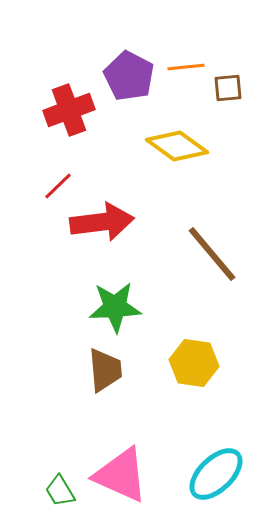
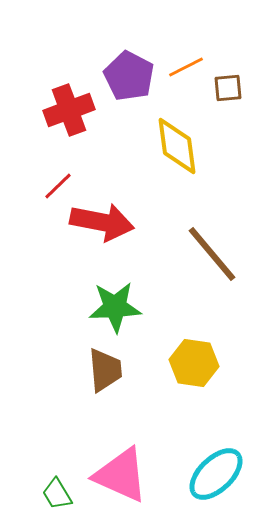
orange line: rotated 21 degrees counterclockwise
yellow diamond: rotated 46 degrees clockwise
red arrow: rotated 18 degrees clockwise
green trapezoid: moved 3 px left, 3 px down
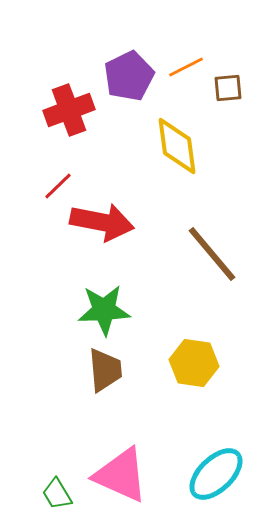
purple pentagon: rotated 18 degrees clockwise
green star: moved 11 px left, 3 px down
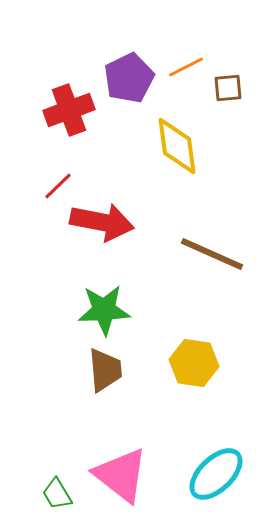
purple pentagon: moved 2 px down
brown line: rotated 26 degrees counterclockwise
pink triangle: rotated 14 degrees clockwise
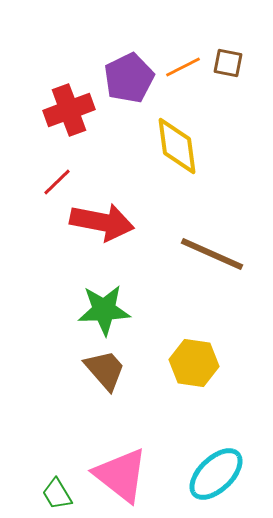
orange line: moved 3 px left
brown square: moved 25 px up; rotated 16 degrees clockwise
red line: moved 1 px left, 4 px up
brown trapezoid: rotated 36 degrees counterclockwise
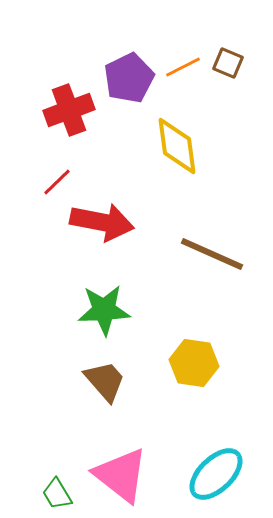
brown square: rotated 12 degrees clockwise
brown trapezoid: moved 11 px down
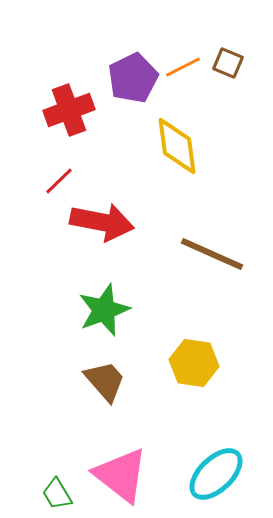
purple pentagon: moved 4 px right
red line: moved 2 px right, 1 px up
green star: rotated 18 degrees counterclockwise
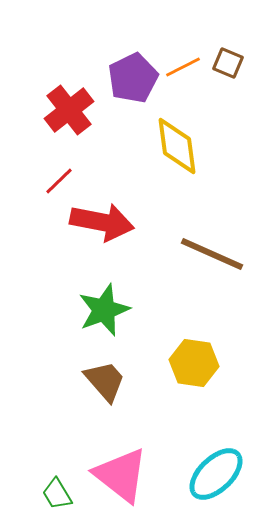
red cross: rotated 18 degrees counterclockwise
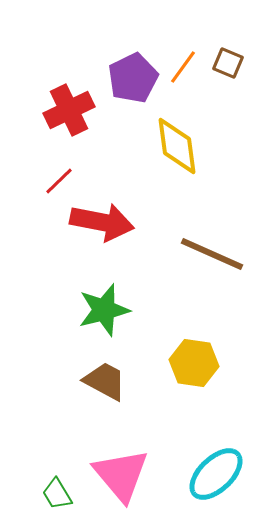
orange line: rotated 27 degrees counterclockwise
red cross: rotated 12 degrees clockwise
green star: rotated 6 degrees clockwise
brown trapezoid: rotated 21 degrees counterclockwise
pink triangle: rotated 12 degrees clockwise
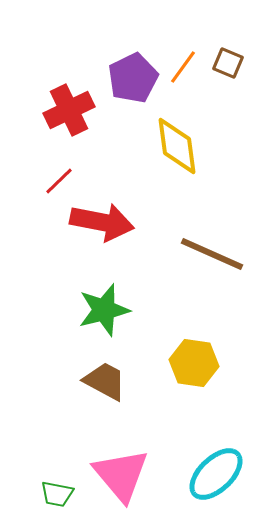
green trapezoid: rotated 48 degrees counterclockwise
